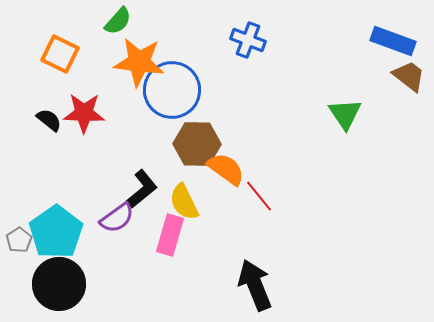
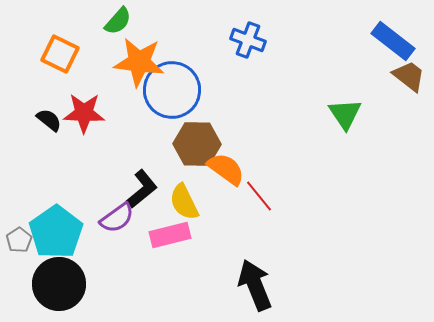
blue rectangle: rotated 18 degrees clockwise
pink rectangle: rotated 60 degrees clockwise
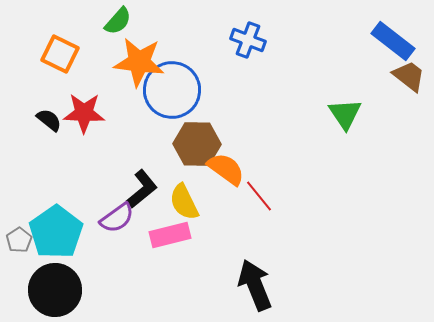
black circle: moved 4 px left, 6 px down
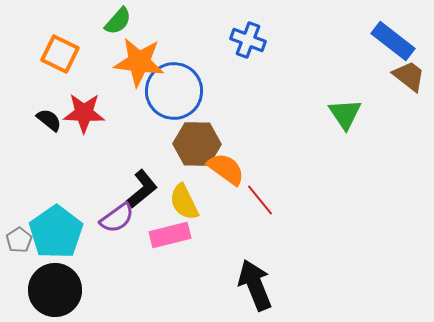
blue circle: moved 2 px right, 1 px down
red line: moved 1 px right, 4 px down
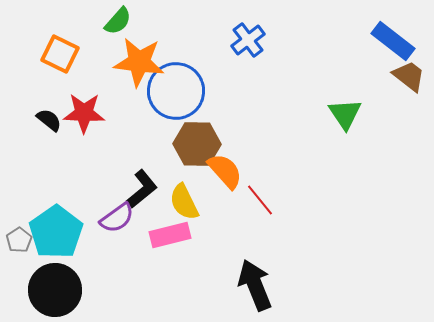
blue cross: rotated 32 degrees clockwise
blue circle: moved 2 px right
orange semicircle: moved 1 px left, 2 px down; rotated 12 degrees clockwise
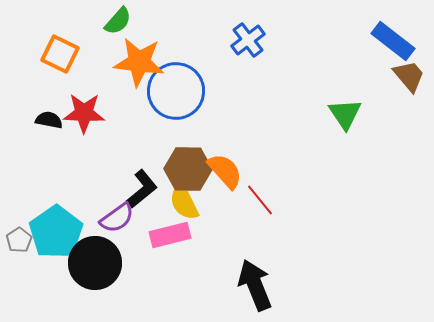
brown trapezoid: rotated 12 degrees clockwise
black semicircle: rotated 28 degrees counterclockwise
brown hexagon: moved 9 px left, 25 px down
black circle: moved 40 px right, 27 px up
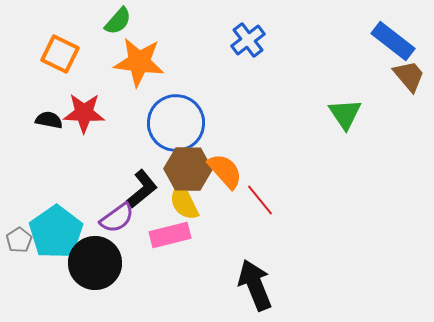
blue circle: moved 32 px down
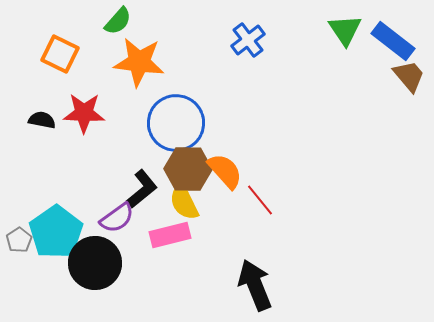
green triangle: moved 84 px up
black semicircle: moved 7 px left
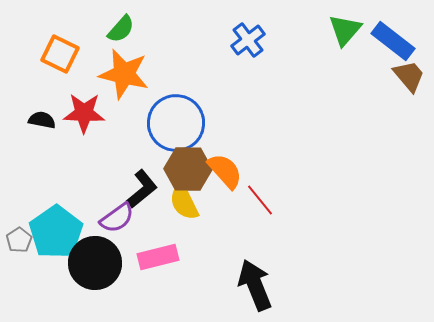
green semicircle: moved 3 px right, 8 px down
green triangle: rotated 15 degrees clockwise
orange star: moved 15 px left, 12 px down; rotated 6 degrees clockwise
pink rectangle: moved 12 px left, 22 px down
